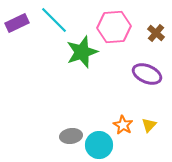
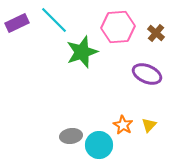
pink hexagon: moved 4 px right
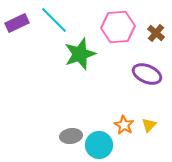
green star: moved 2 px left, 2 px down
orange star: moved 1 px right
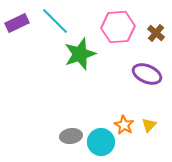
cyan line: moved 1 px right, 1 px down
cyan circle: moved 2 px right, 3 px up
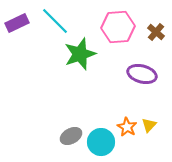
brown cross: moved 1 px up
purple ellipse: moved 5 px left; rotated 8 degrees counterclockwise
orange star: moved 3 px right, 2 px down
gray ellipse: rotated 20 degrees counterclockwise
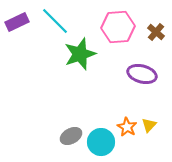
purple rectangle: moved 1 px up
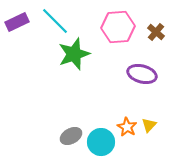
green star: moved 6 px left
